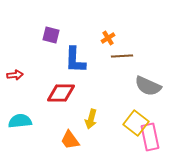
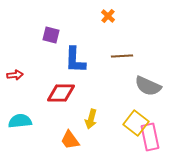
orange cross: moved 22 px up; rotated 16 degrees counterclockwise
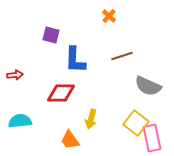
orange cross: moved 1 px right
brown line: rotated 15 degrees counterclockwise
pink rectangle: moved 2 px right, 1 px down
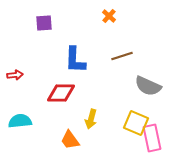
purple square: moved 7 px left, 12 px up; rotated 18 degrees counterclockwise
yellow square: rotated 15 degrees counterclockwise
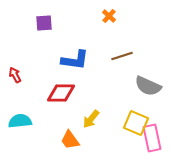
blue L-shape: rotated 84 degrees counterclockwise
red arrow: rotated 112 degrees counterclockwise
yellow arrow: rotated 24 degrees clockwise
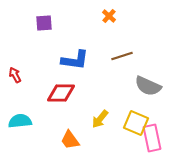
yellow arrow: moved 9 px right
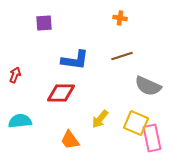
orange cross: moved 11 px right, 2 px down; rotated 32 degrees counterclockwise
red arrow: rotated 49 degrees clockwise
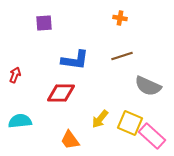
yellow square: moved 6 px left
pink rectangle: moved 2 px up; rotated 36 degrees counterclockwise
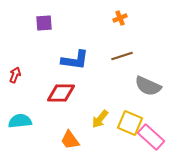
orange cross: rotated 32 degrees counterclockwise
pink rectangle: moved 1 px left, 1 px down
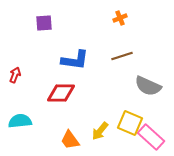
yellow arrow: moved 12 px down
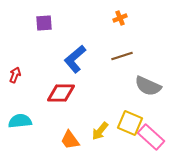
blue L-shape: moved 1 px up; rotated 132 degrees clockwise
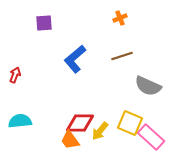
red diamond: moved 19 px right, 30 px down
